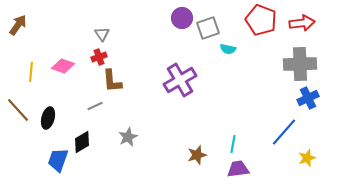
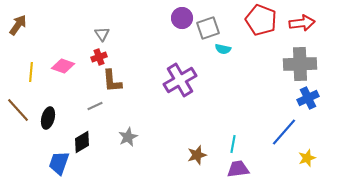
cyan semicircle: moved 5 px left
blue trapezoid: moved 1 px right, 3 px down
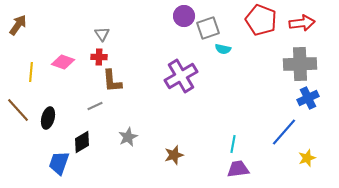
purple circle: moved 2 px right, 2 px up
red cross: rotated 21 degrees clockwise
pink diamond: moved 4 px up
purple cross: moved 1 px right, 4 px up
brown star: moved 23 px left
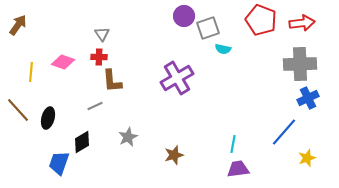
purple cross: moved 4 px left, 2 px down
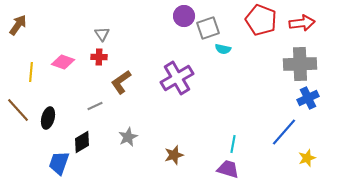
brown L-shape: moved 9 px right, 1 px down; rotated 60 degrees clockwise
purple trapezoid: moved 10 px left; rotated 25 degrees clockwise
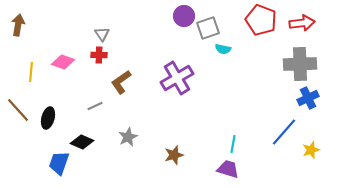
brown arrow: rotated 25 degrees counterclockwise
red cross: moved 2 px up
black diamond: rotated 55 degrees clockwise
yellow star: moved 4 px right, 8 px up
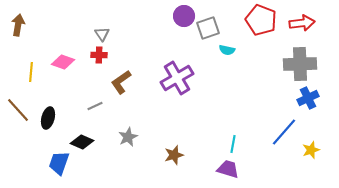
cyan semicircle: moved 4 px right, 1 px down
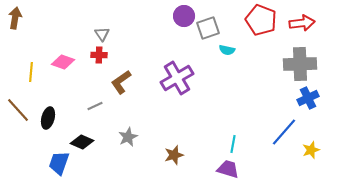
brown arrow: moved 3 px left, 7 px up
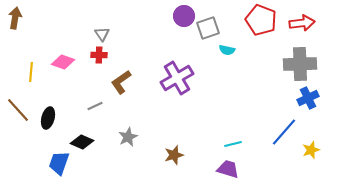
cyan line: rotated 66 degrees clockwise
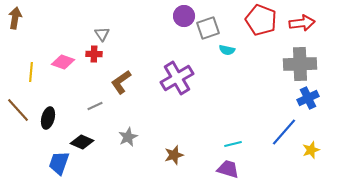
red cross: moved 5 px left, 1 px up
